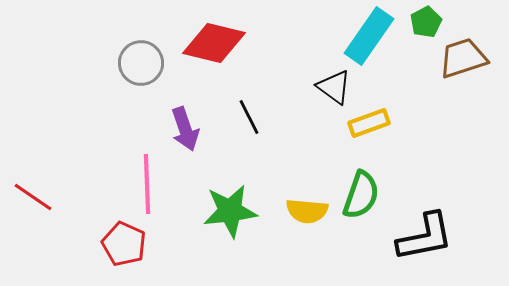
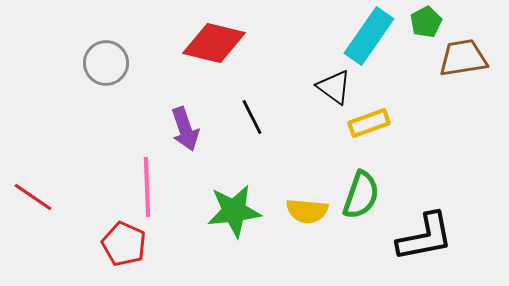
brown trapezoid: rotated 9 degrees clockwise
gray circle: moved 35 px left
black line: moved 3 px right
pink line: moved 3 px down
green star: moved 4 px right
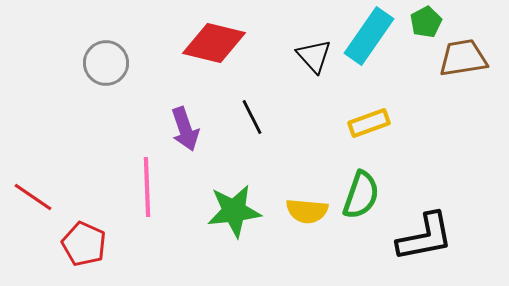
black triangle: moved 20 px left, 31 px up; rotated 12 degrees clockwise
red pentagon: moved 40 px left
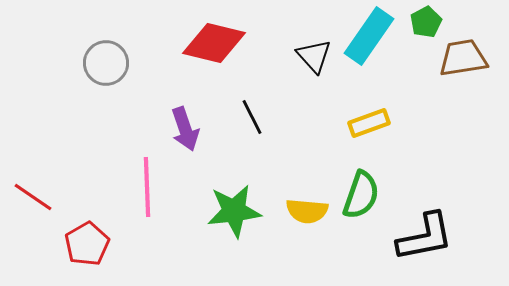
red pentagon: moved 3 px right; rotated 18 degrees clockwise
